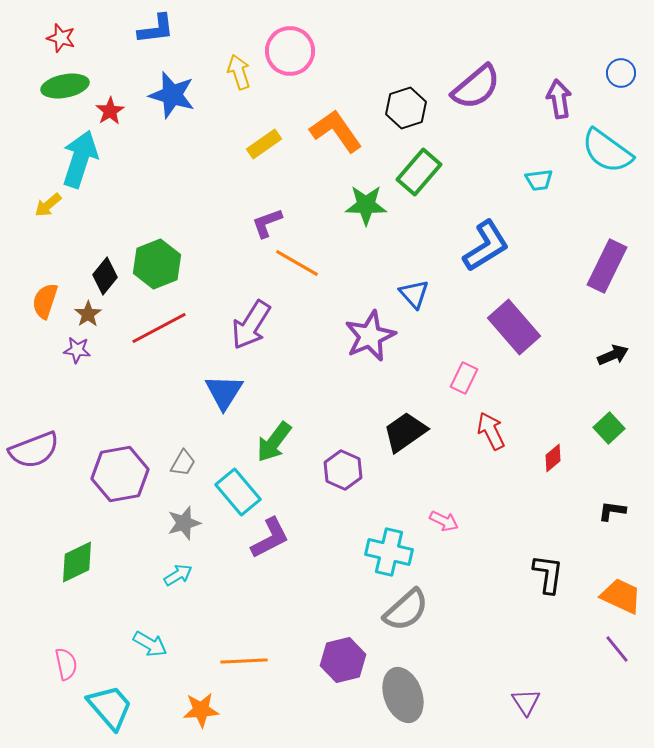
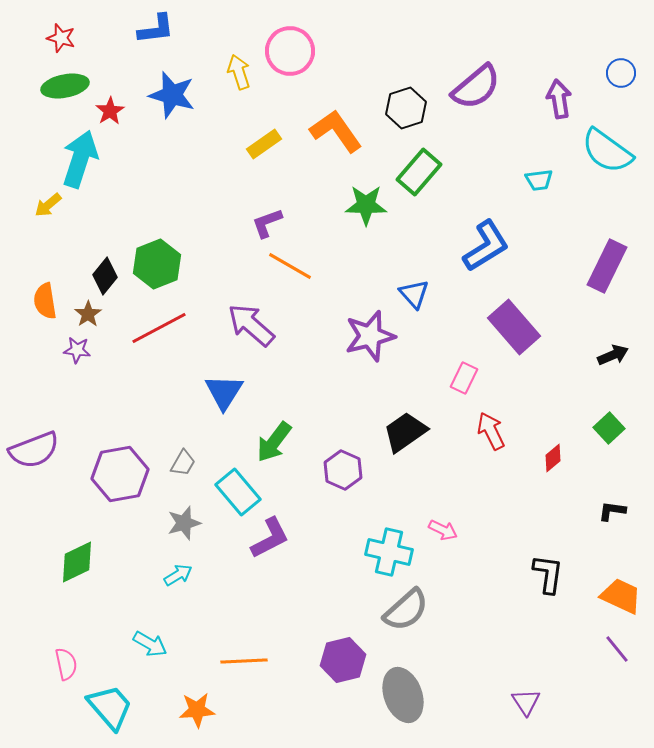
orange line at (297, 263): moved 7 px left, 3 px down
orange semicircle at (45, 301): rotated 27 degrees counterclockwise
purple arrow at (251, 325): rotated 99 degrees clockwise
purple star at (370, 336): rotated 9 degrees clockwise
pink arrow at (444, 521): moved 1 px left, 9 px down
orange star at (201, 710): moved 4 px left
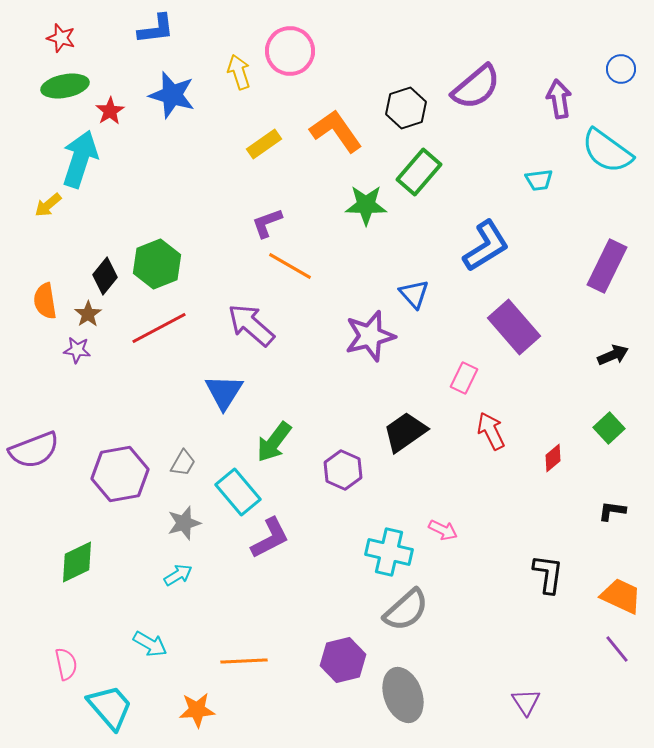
blue circle at (621, 73): moved 4 px up
